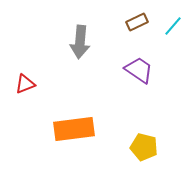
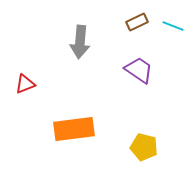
cyan line: rotated 70 degrees clockwise
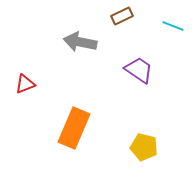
brown rectangle: moved 15 px left, 6 px up
gray arrow: rotated 96 degrees clockwise
orange rectangle: moved 1 px up; rotated 60 degrees counterclockwise
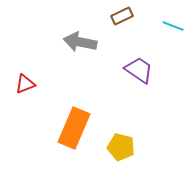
yellow pentagon: moved 23 px left
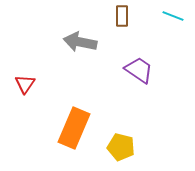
brown rectangle: rotated 65 degrees counterclockwise
cyan line: moved 10 px up
red triangle: rotated 35 degrees counterclockwise
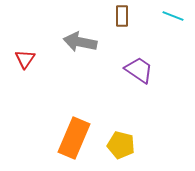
red triangle: moved 25 px up
orange rectangle: moved 10 px down
yellow pentagon: moved 2 px up
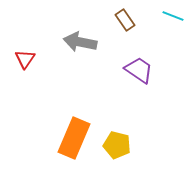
brown rectangle: moved 3 px right, 4 px down; rotated 35 degrees counterclockwise
yellow pentagon: moved 4 px left
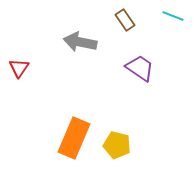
red triangle: moved 6 px left, 9 px down
purple trapezoid: moved 1 px right, 2 px up
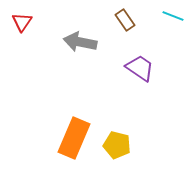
red triangle: moved 3 px right, 46 px up
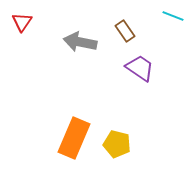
brown rectangle: moved 11 px down
yellow pentagon: moved 1 px up
